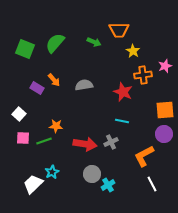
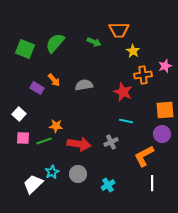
cyan line: moved 4 px right
purple circle: moved 2 px left
red arrow: moved 6 px left
gray circle: moved 14 px left
white line: moved 1 px up; rotated 28 degrees clockwise
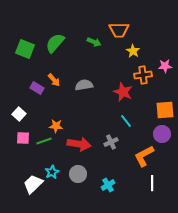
pink star: rotated 16 degrees clockwise
cyan line: rotated 40 degrees clockwise
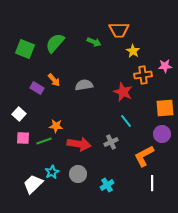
orange square: moved 2 px up
cyan cross: moved 1 px left
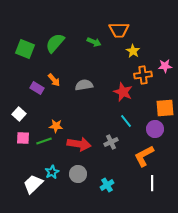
purple circle: moved 7 px left, 5 px up
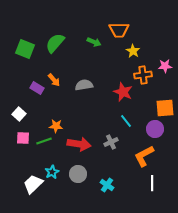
cyan cross: rotated 24 degrees counterclockwise
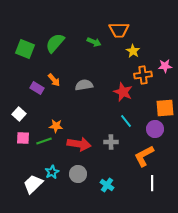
gray cross: rotated 24 degrees clockwise
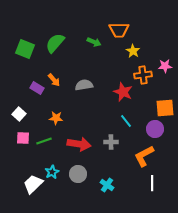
orange star: moved 8 px up
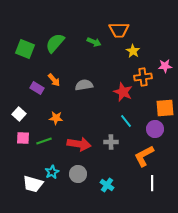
orange cross: moved 2 px down
white trapezoid: rotated 120 degrees counterclockwise
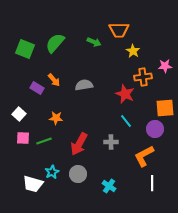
red star: moved 2 px right, 2 px down
red arrow: rotated 110 degrees clockwise
cyan cross: moved 2 px right, 1 px down
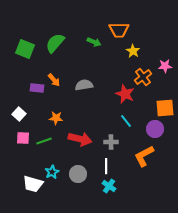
orange cross: rotated 30 degrees counterclockwise
purple rectangle: rotated 24 degrees counterclockwise
red arrow: moved 1 px right, 5 px up; rotated 105 degrees counterclockwise
white line: moved 46 px left, 17 px up
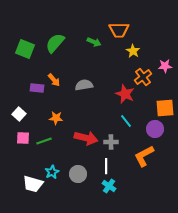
red arrow: moved 6 px right, 1 px up
